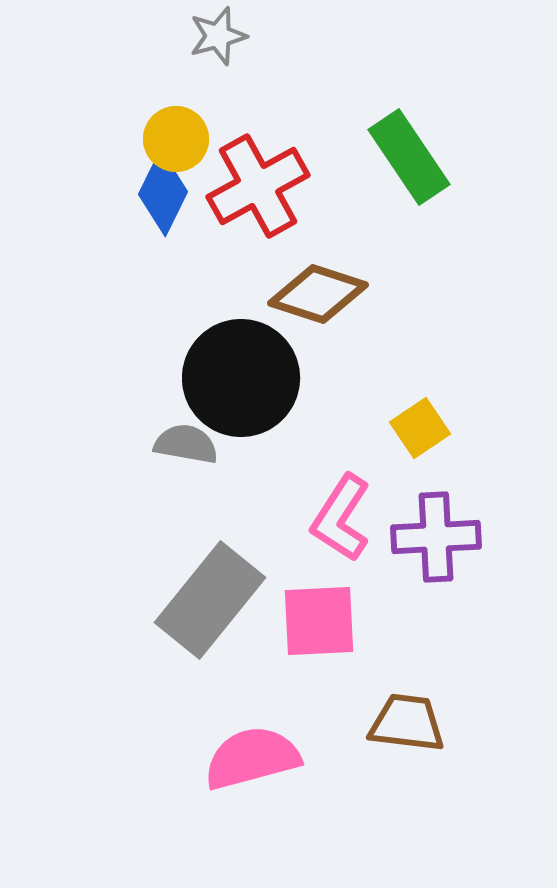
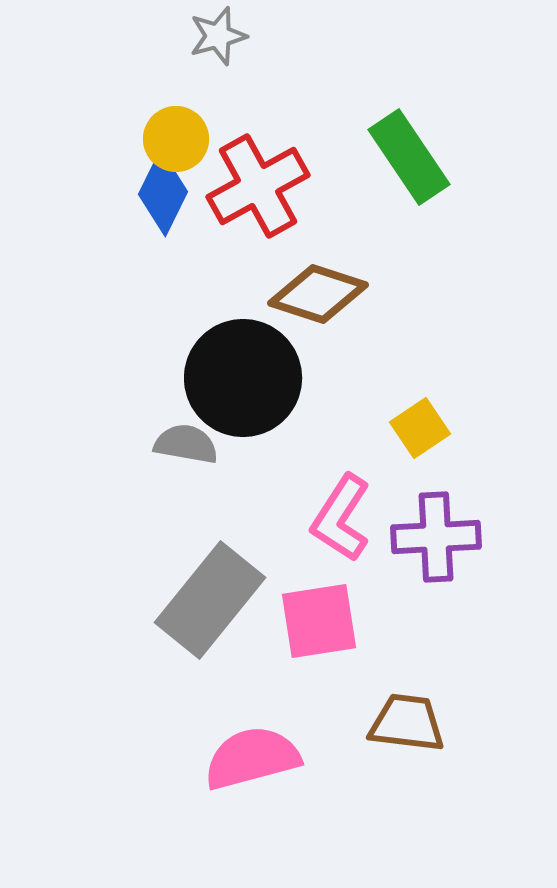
black circle: moved 2 px right
pink square: rotated 6 degrees counterclockwise
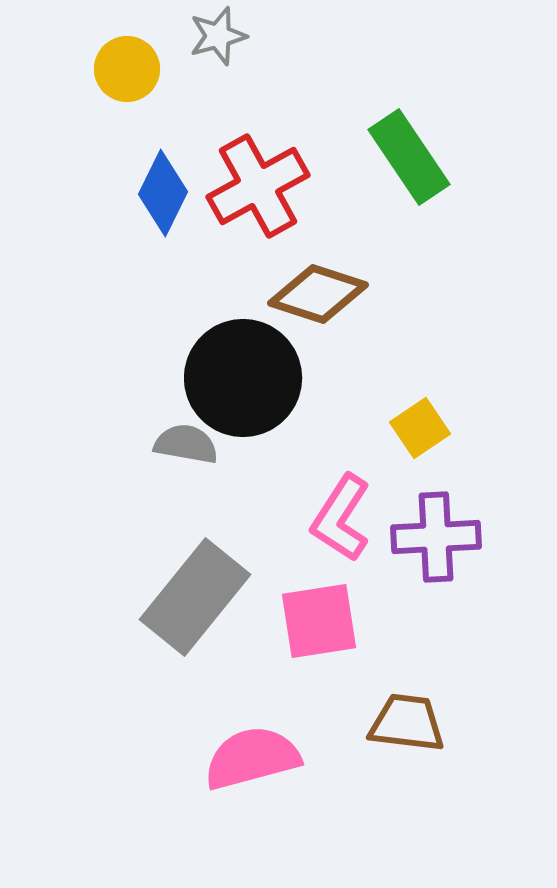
yellow circle: moved 49 px left, 70 px up
gray rectangle: moved 15 px left, 3 px up
